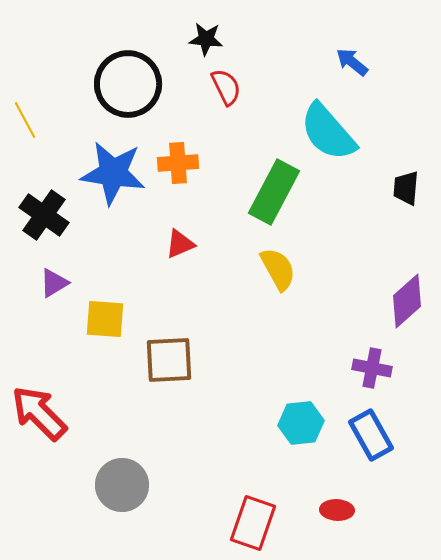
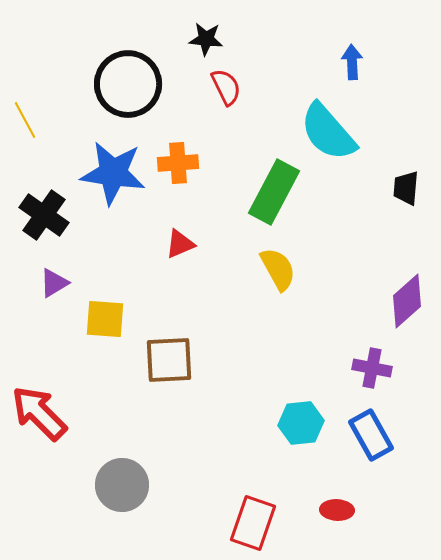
blue arrow: rotated 48 degrees clockwise
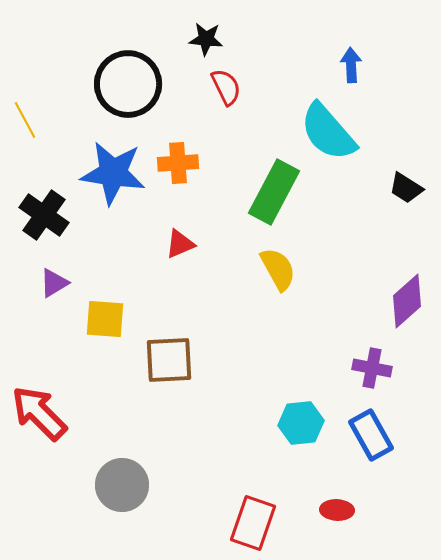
blue arrow: moved 1 px left, 3 px down
black trapezoid: rotated 63 degrees counterclockwise
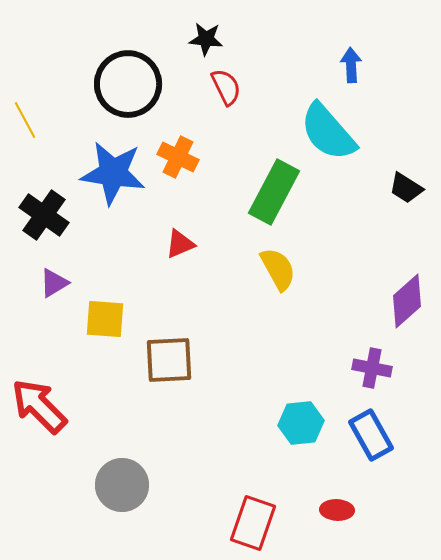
orange cross: moved 6 px up; rotated 30 degrees clockwise
red arrow: moved 7 px up
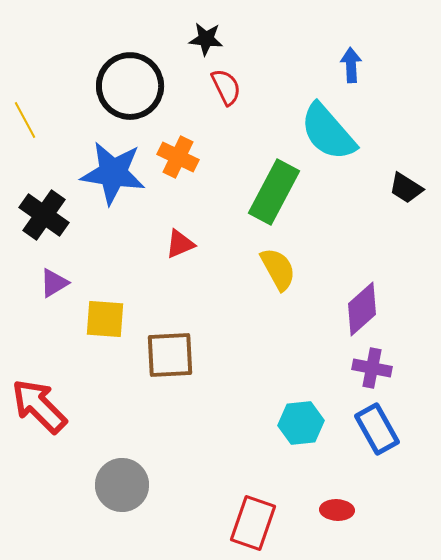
black circle: moved 2 px right, 2 px down
purple diamond: moved 45 px left, 8 px down
brown square: moved 1 px right, 5 px up
blue rectangle: moved 6 px right, 6 px up
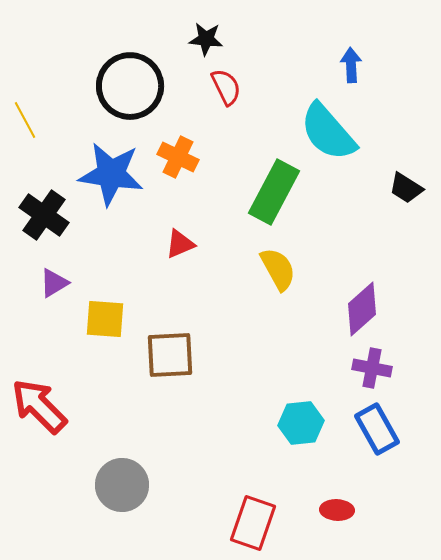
blue star: moved 2 px left, 1 px down
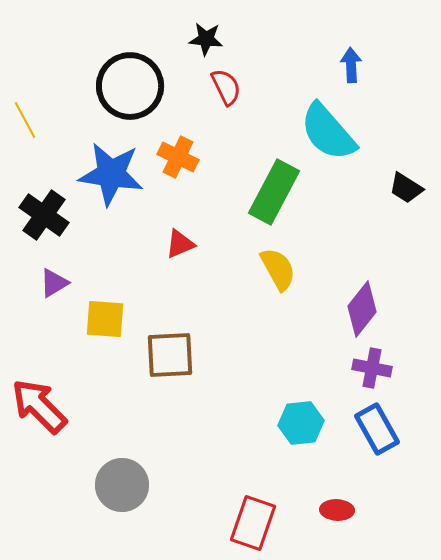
purple diamond: rotated 10 degrees counterclockwise
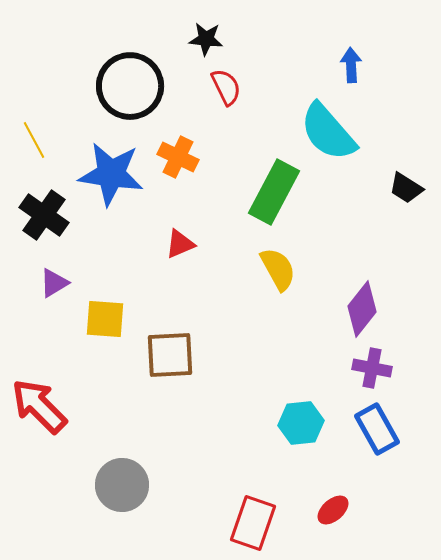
yellow line: moved 9 px right, 20 px down
red ellipse: moved 4 px left; rotated 44 degrees counterclockwise
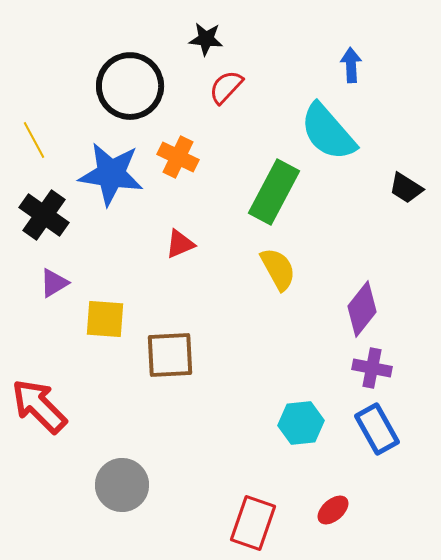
red semicircle: rotated 111 degrees counterclockwise
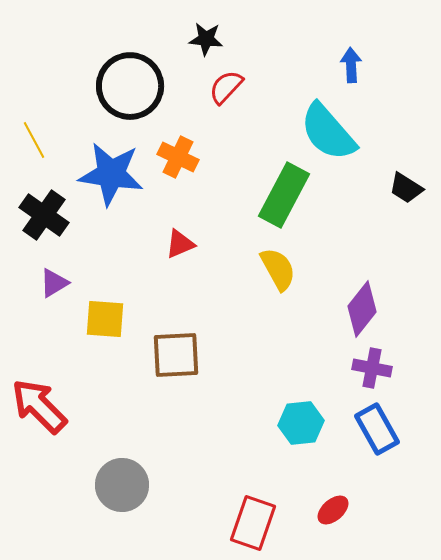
green rectangle: moved 10 px right, 3 px down
brown square: moved 6 px right
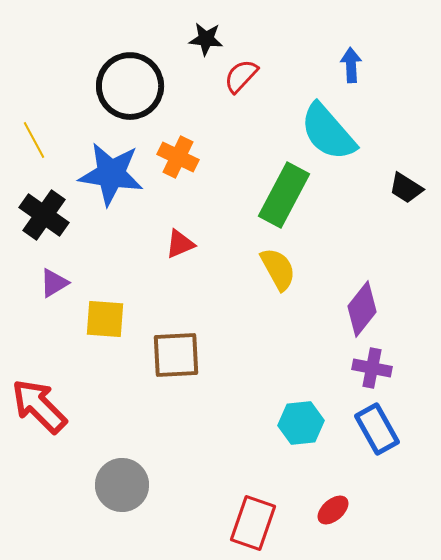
red semicircle: moved 15 px right, 11 px up
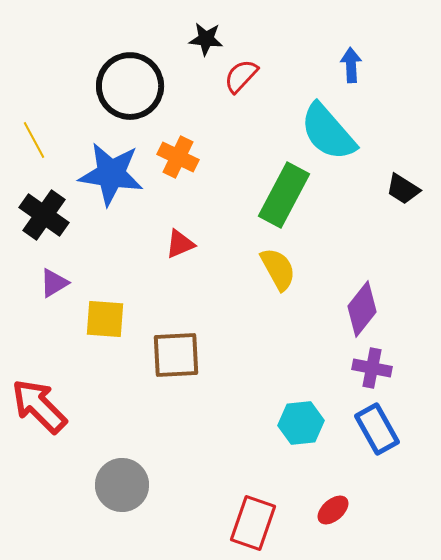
black trapezoid: moved 3 px left, 1 px down
